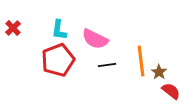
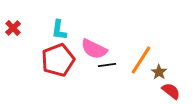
pink semicircle: moved 1 px left, 10 px down
orange line: moved 1 px up; rotated 40 degrees clockwise
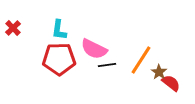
red pentagon: moved 1 px right, 1 px up; rotated 20 degrees clockwise
red semicircle: moved 8 px up
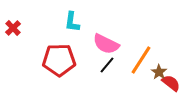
cyan L-shape: moved 13 px right, 8 px up
pink semicircle: moved 12 px right, 5 px up
red pentagon: moved 1 px down
black line: rotated 42 degrees counterclockwise
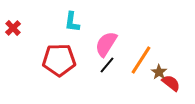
pink semicircle: rotated 96 degrees clockwise
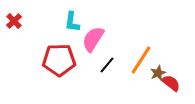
red cross: moved 1 px right, 7 px up
pink semicircle: moved 13 px left, 5 px up
brown star: moved 1 px left, 1 px down; rotated 14 degrees clockwise
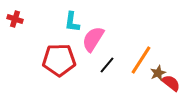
red cross: moved 1 px right, 2 px up; rotated 28 degrees counterclockwise
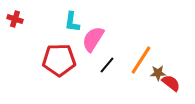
brown star: rotated 21 degrees clockwise
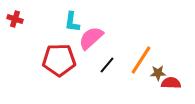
pink semicircle: moved 2 px left, 1 px up; rotated 16 degrees clockwise
red semicircle: rotated 36 degrees counterclockwise
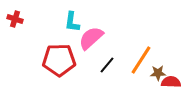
red semicircle: moved 1 px up
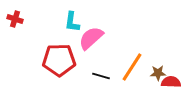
orange line: moved 9 px left, 7 px down
black line: moved 6 px left, 11 px down; rotated 66 degrees clockwise
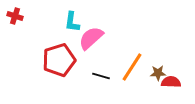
red cross: moved 3 px up
red pentagon: rotated 16 degrees counterclockwise
